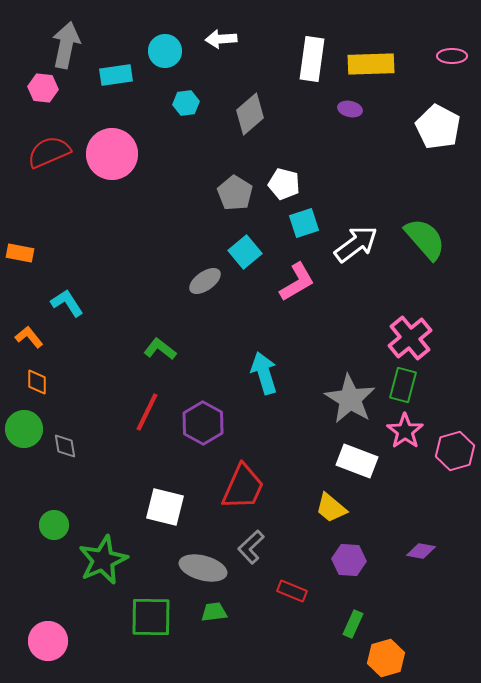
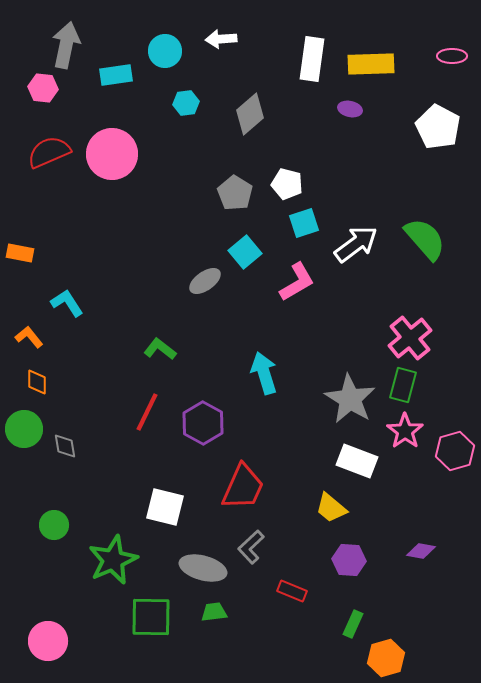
white pentagon at (284, 184): moved 3 px right
green star at (103, 560): moved 10 px right
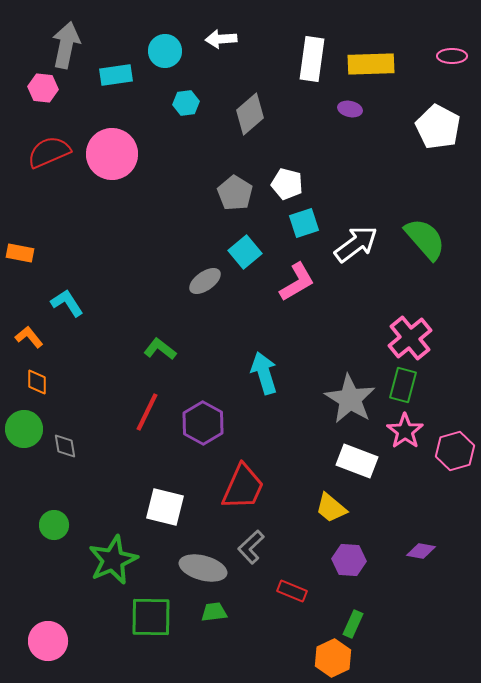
orange hexagon at (386, 658): moved 53 px left; rotated 9 degrees counterclockwise
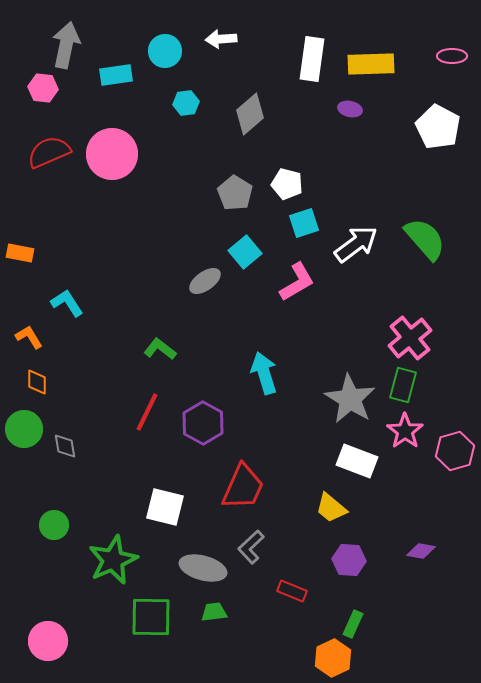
orange L-shape at (29, 337): rotated 8 degrees clockwise
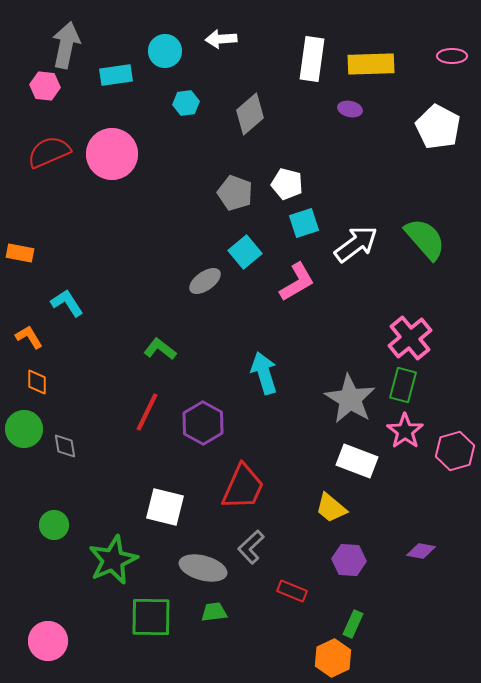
pink hexagon at (43, 88): moved 2 px right, 2 px up
gray pentagon at (235, 193): rotated 12 degrees counterclockwise
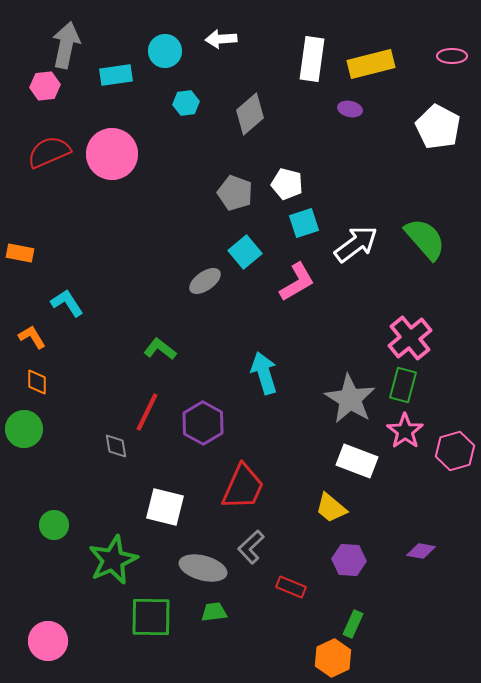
yellow rectangle at (371, 64): rotated 12 degrees counterclockwise
pink hexagon at (45, 86): rotated 12 degrees counterclockwise
orange L-shape at (29, 337): moved 3 px right
gray diamond at (65, 446): moved 51 px right
red rectangle at (292, 591): moved 1 px left, 4 px up
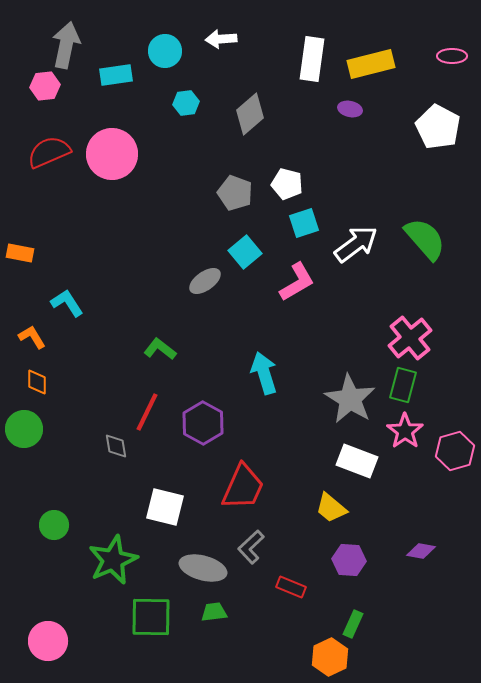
orange hexagon at (333, 658): moved 3 px left, 1 px up
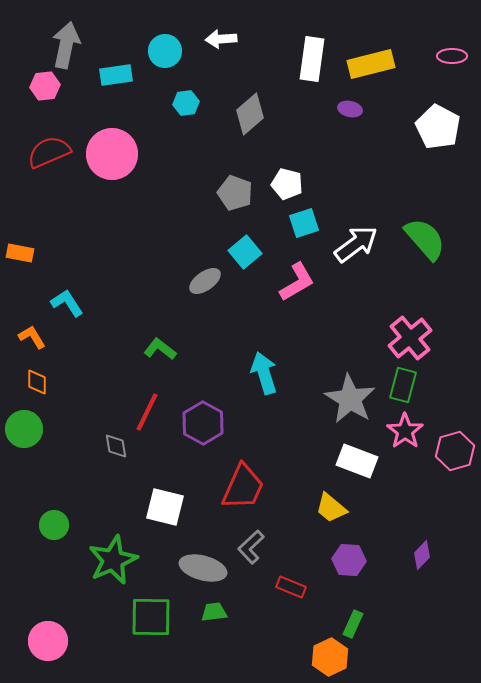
purple diamond at (421, 551): moved 1 px right, 4 px down; rotated 56 degrees counterclockwise
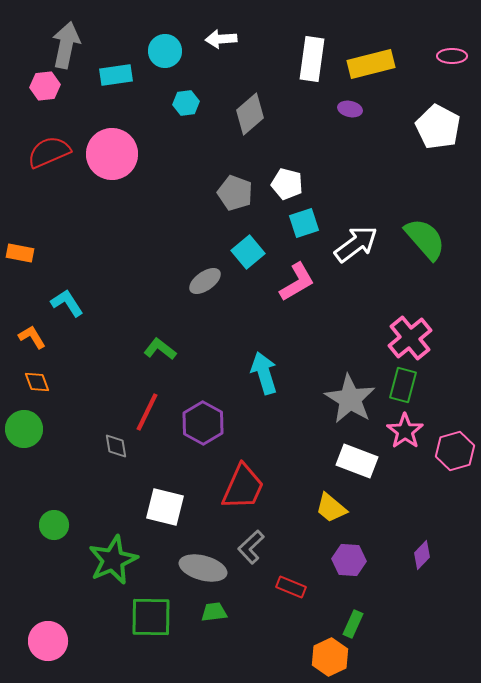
cyan square at (245, 252): moved 3 px right
orange diamond at (37, 382): rotated 20 degrees counterclockwise
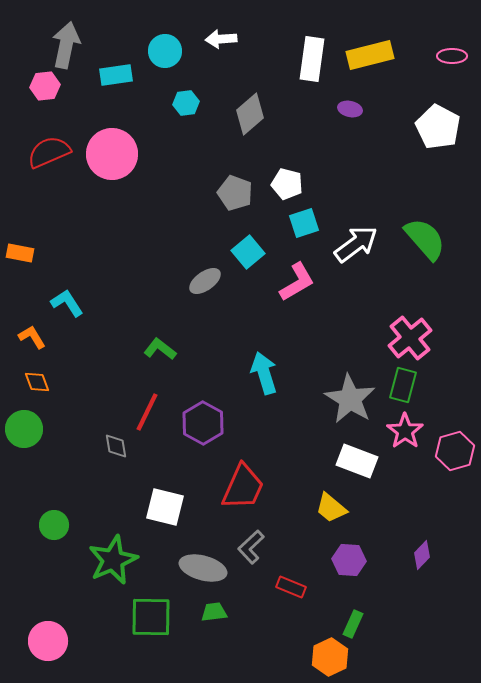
yellow rectangle at (371, 64): moved 1 px left, 9 px up
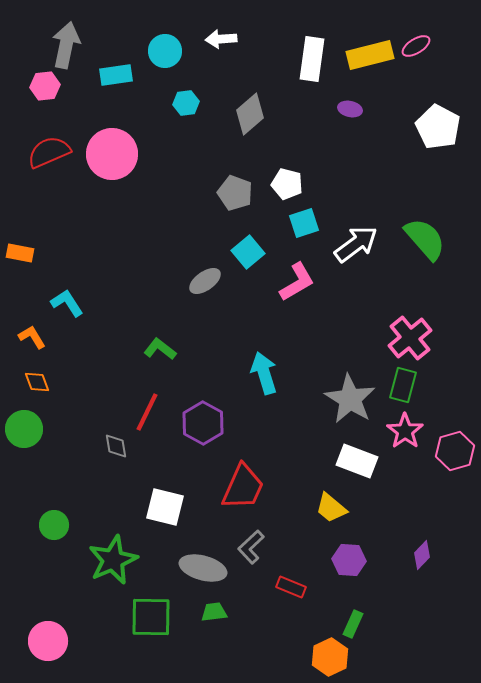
pink ellipse at (452, 56): moved 36 px left, 10 px up; rotated 32 degrees counterclockwise
